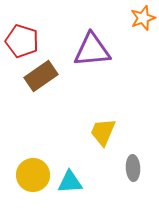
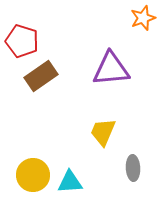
purple triangle: moved 19 px right, 19 px down
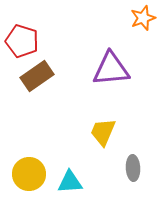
brown rectangle: moved 4 px left
yellow circle: moved 4 px left, 1 px up
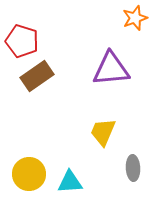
orange star: moved 8 px left
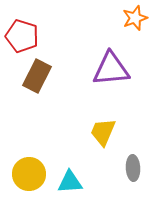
red pentagon: moved 5 px up
brown rectangle: rotated 28 degrees counterclockwise
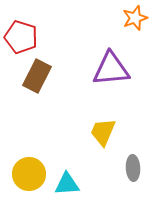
red pentagon: moved 1 px left, 1 px down
cyan triangle: moved 3 px left, 2 px down
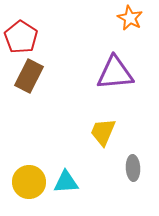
orange star: moved 5 px left; rotated 25 degrees counterclockwise
red pentagon: rotated 16 degrees clockwise
purple triangle: moved 4 px right, 4 px down
brown rectangle: moved 8 px left
yellow circle: moved 8 px down
cyan triangle: moved 1 px left, 2 px up
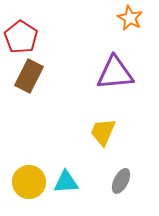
gray ellipse: moved 12 px left, 13 px down; rotated 30 degrees clockwise
